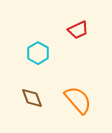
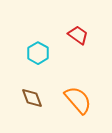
red trapezoid: moved 5 px down; rotated 120 degrees counterclockwise
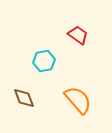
cyan hexagon: moved 6 px right, 8 px down; rotated 20 degrees clockwise
brown diamond: moved 8 px left
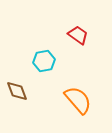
brown diamond: moved 7 px left, 7 px up
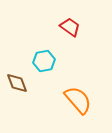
red trapezoid: moved 8 px left, 8 px up
brown diamond: moved 8 px up
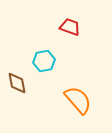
red trapezoid: rotated 15 degrees counterclockwise
brown diamond: rotated 10 degrees clockwise
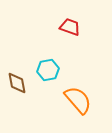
cyan hexagon: moved 4 px right, 9 px down
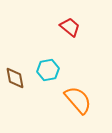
red trapezoid: rotated 20 degrees clockwise
brown diamond: moved 2 px left, 5 px up
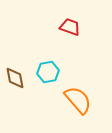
red trapezoid: rotated 20 degrees counterclockwise
cyan hexagon: moved 2 px down
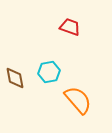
cyan hexagon: moved 1 px right
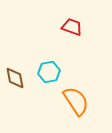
red trapezoid: moved 2 px right
orange semicircle: moved 2 px left, 1 px down; rotated 8 degrees clockwise
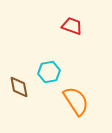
red trapezoid: moved 1 px up
brown diamond: moved 4 px right, 9 px down
